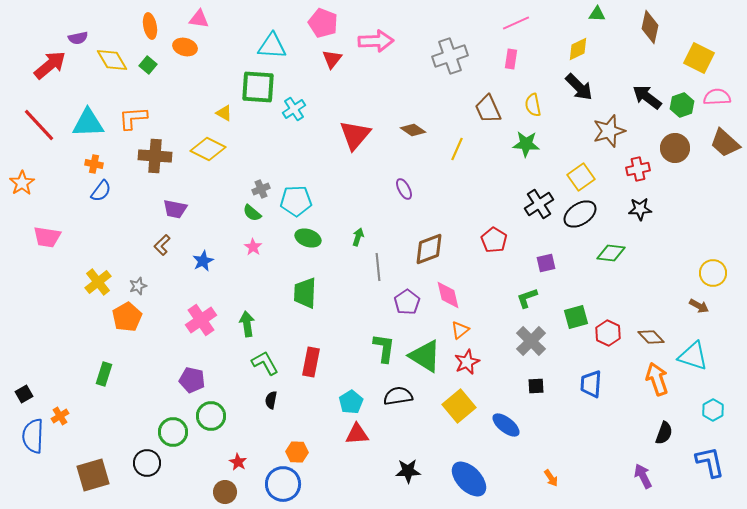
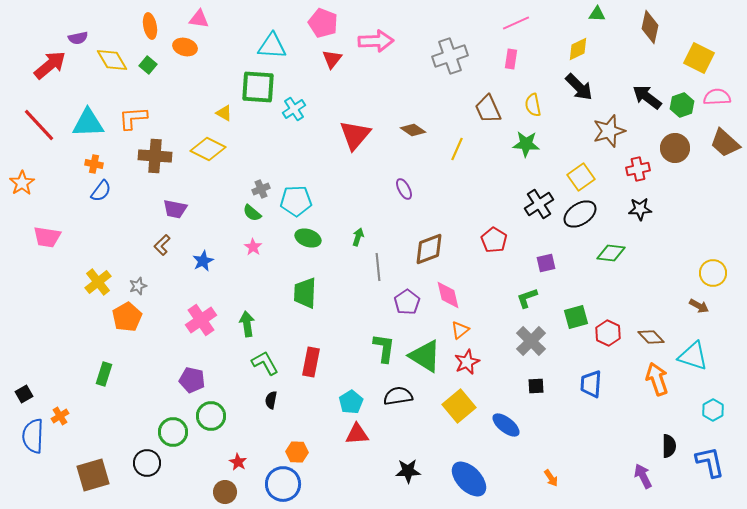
black semicircle at (664, 433): moved 5 px right, 13 px down; rotated 20 degrees counterclockwise
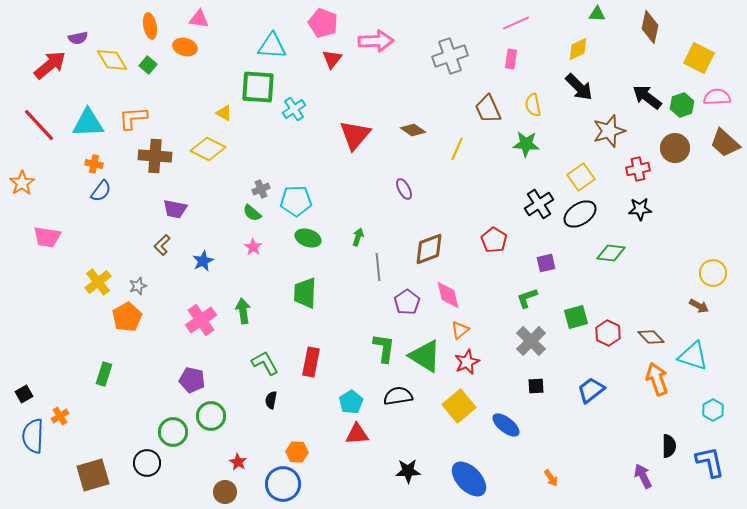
green arrow at (247, 324): moved 4 px left, 13 px up
blue trapezoid at (591, 384): moved 6 px down; rotated 48 degrees clockwise
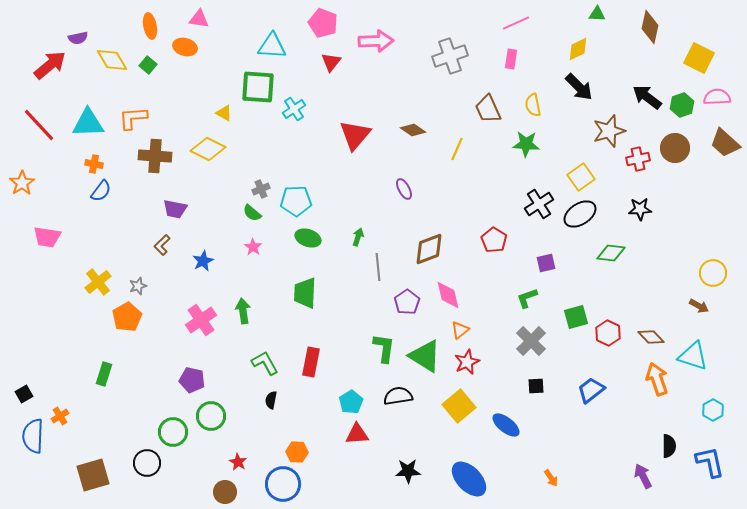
red triangle at (332, 59): moved 1 px left, 3 px down
red cross at (638, 169): moved 10 px up
